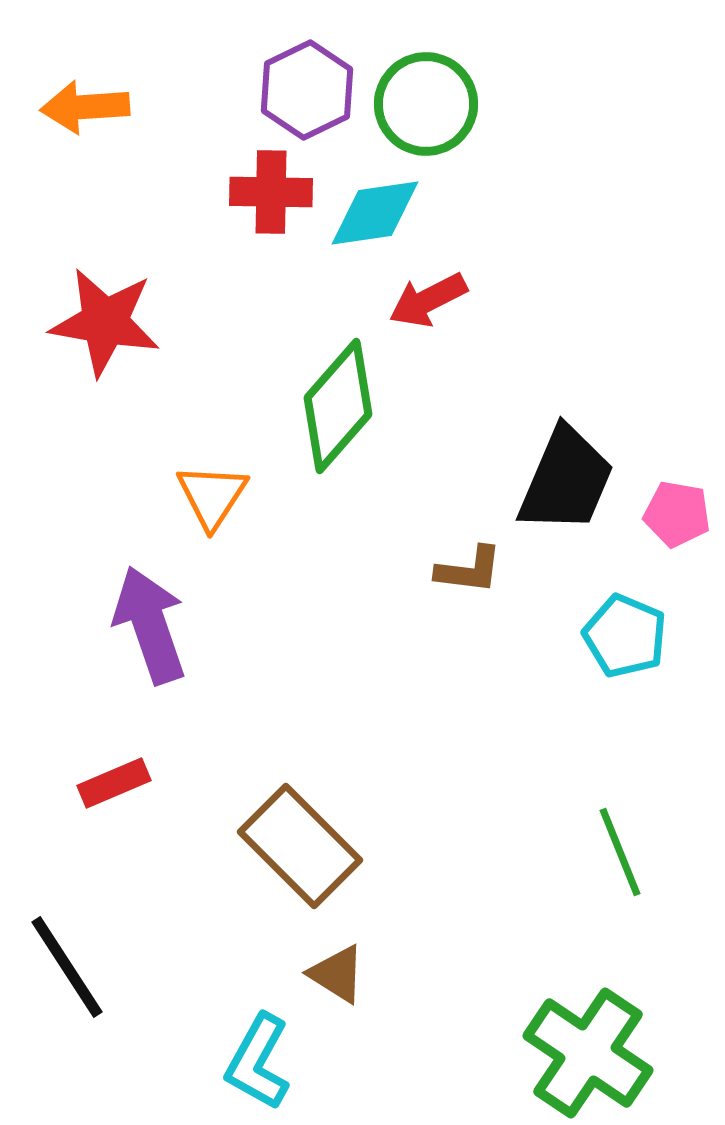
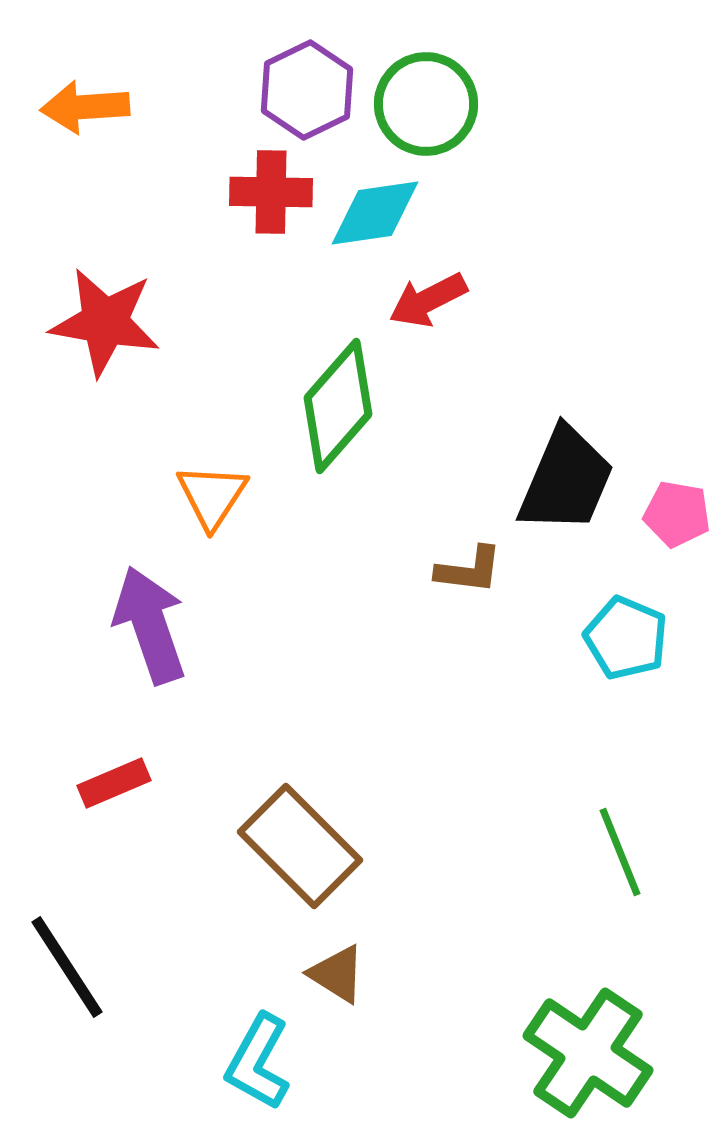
cyan pentagon: moved 1 px right, 2 px down
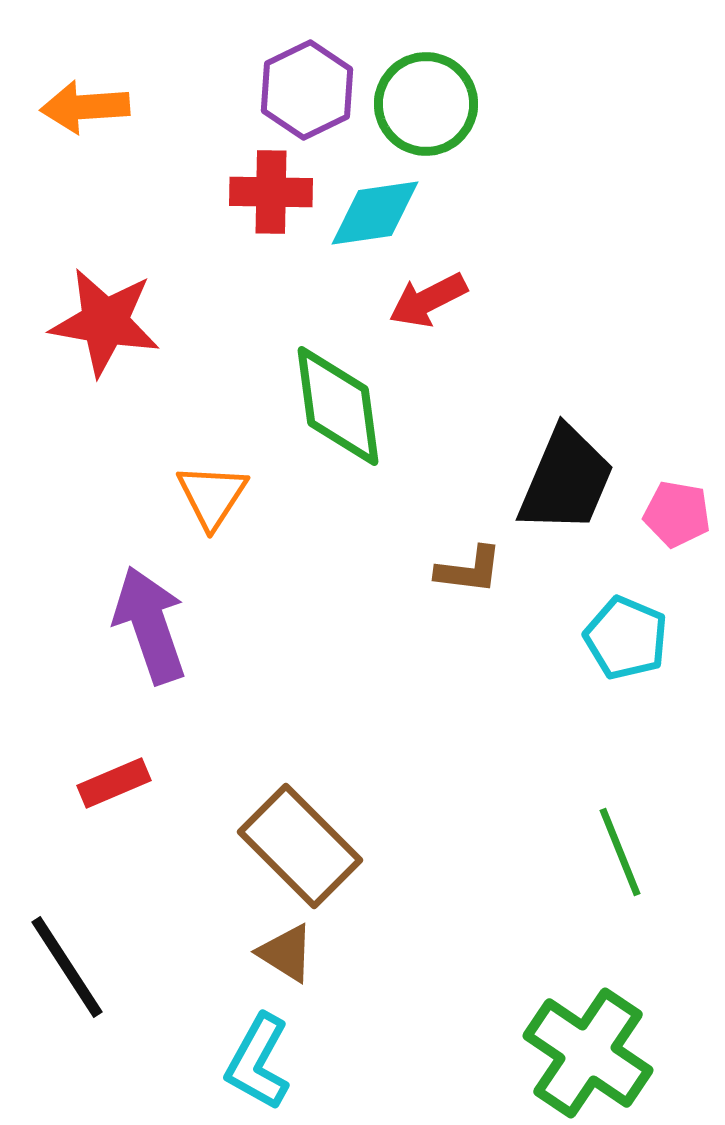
green diamond: rotated 49 degrees counterclockwise
brown triangle: moved 51 px left, 21 px up
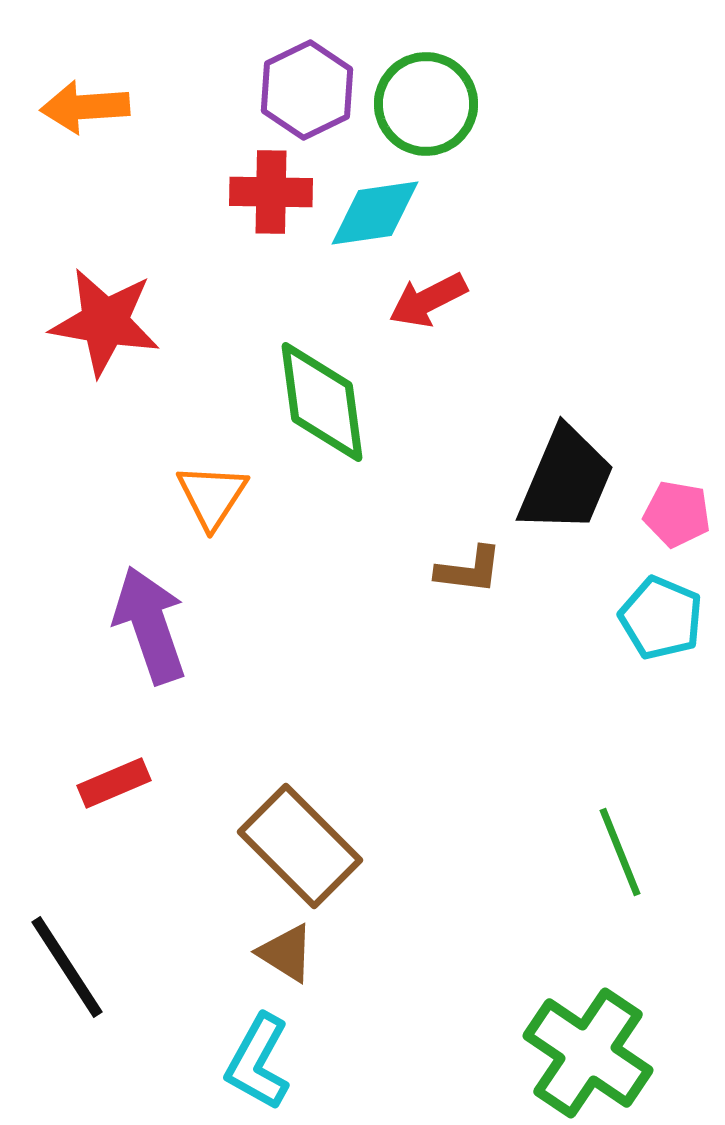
green diamond: moved 16 px left, 4 px up
cyan pentagon: moved 35 px right, 20 px up
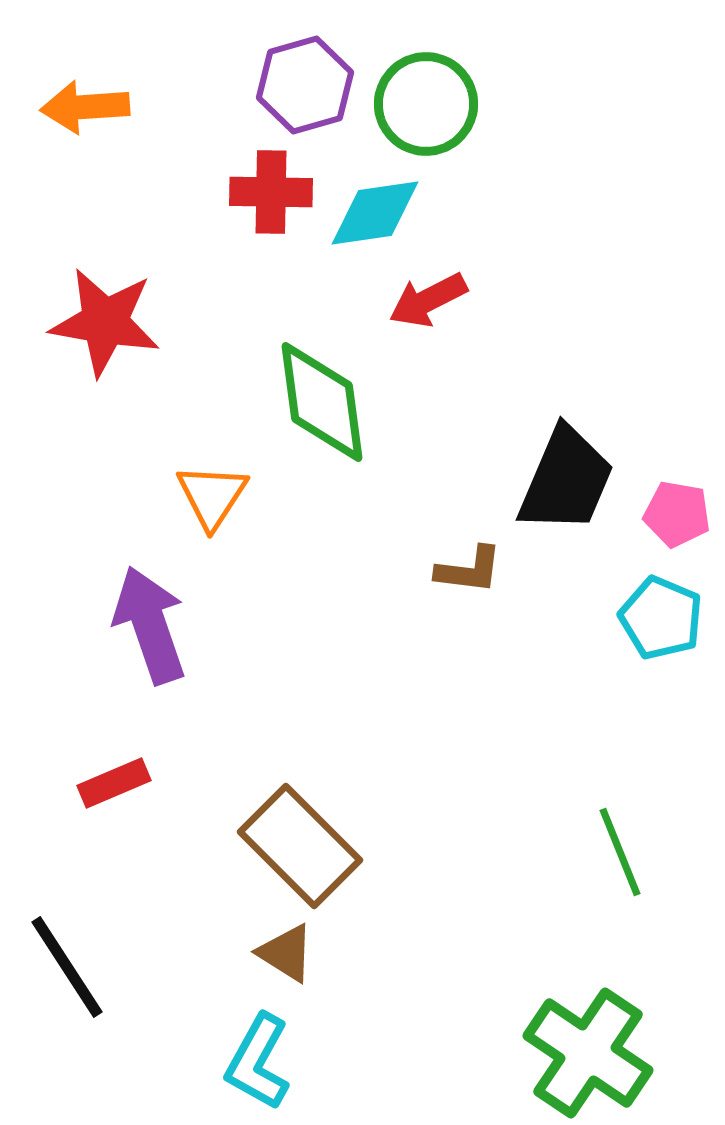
purple hexagon: moved 2 px left, 5 px up; rotated 10 degrees clockwise
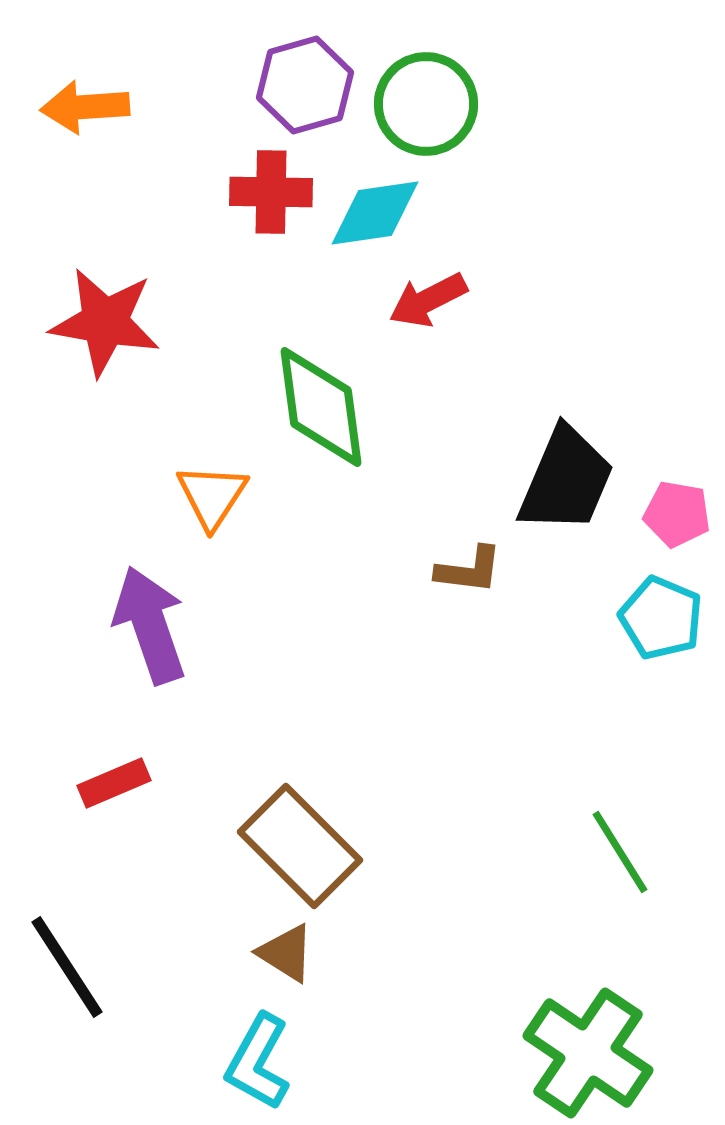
green diamond: moved 1 px left, 5 px down
green line: rotated 10 degrees counterclockwise
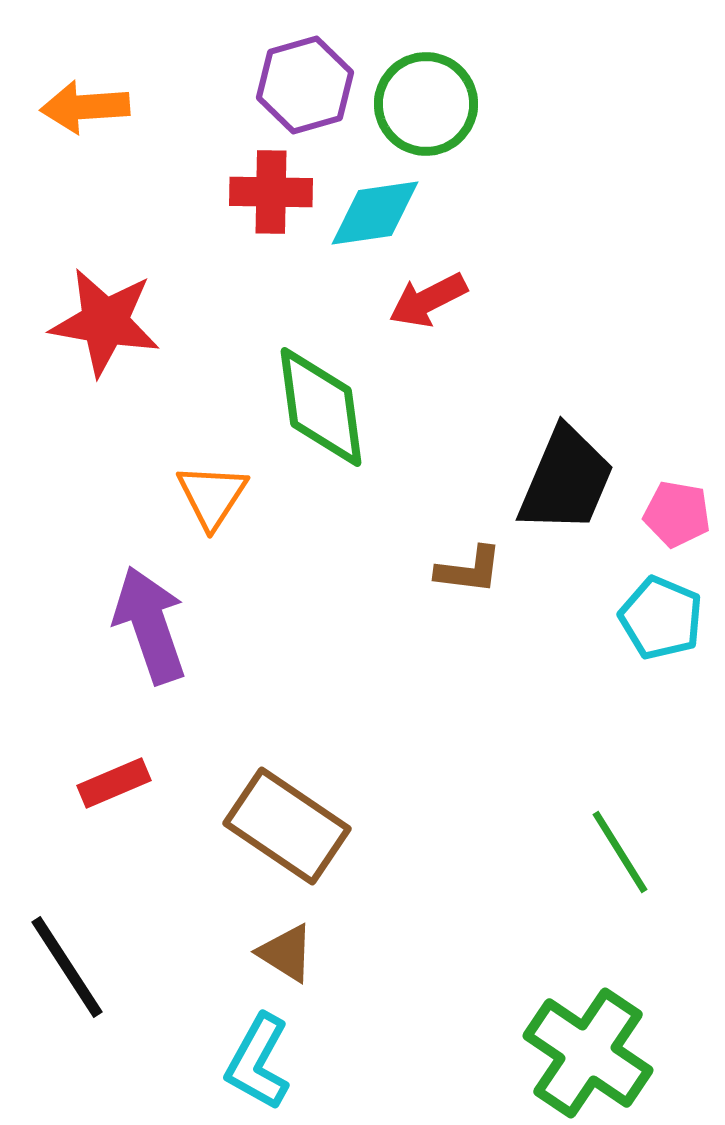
brown rectangle: moved 13 px left, 20 px up; rotated 11 degrees counterclockwise
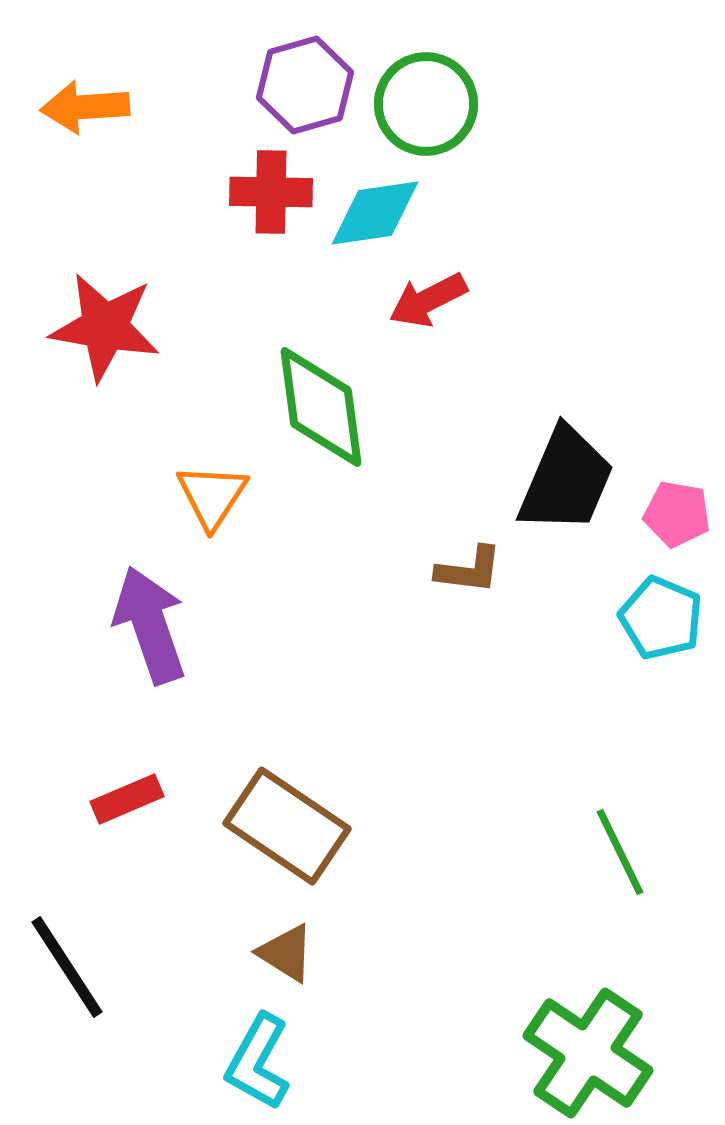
red star: moved 5 px down
red rectangle: moved 13 px right, 16 px down
green line: rotated 6 degrees clockwise
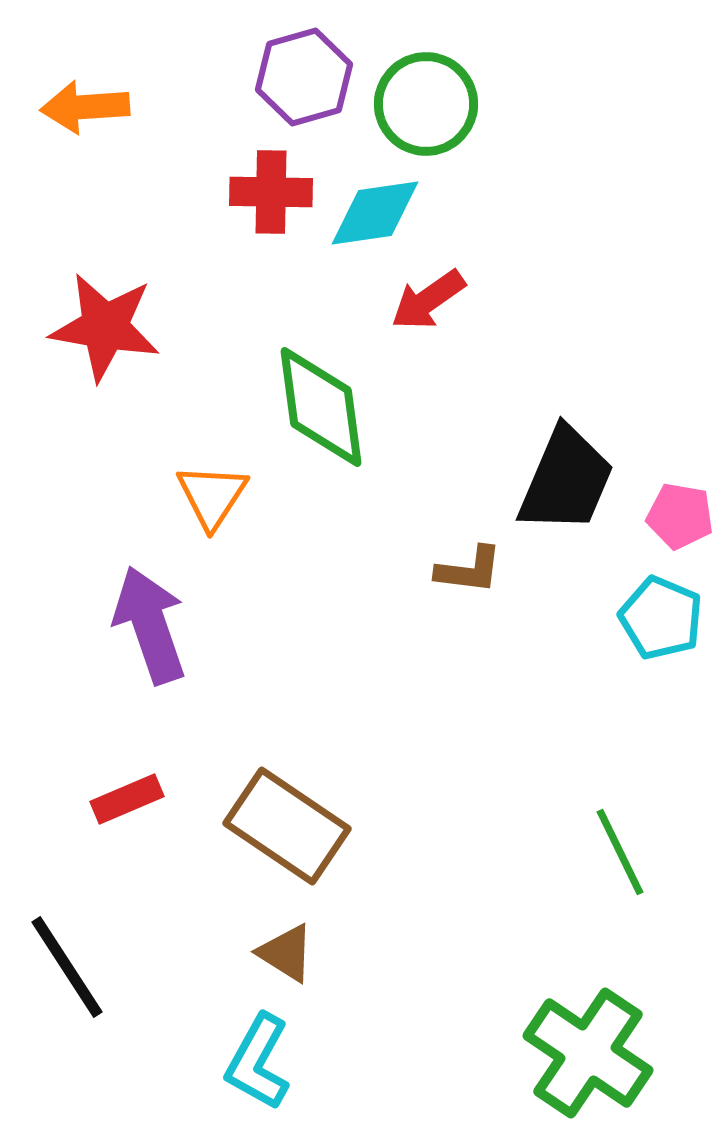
purple hexagon: moved 1 px left, 8 px up
red arrow: rotated 8 degrees counterclockwise
pink pentagon: moved 3 px right, 2 px down
